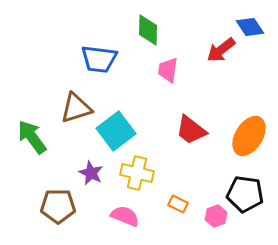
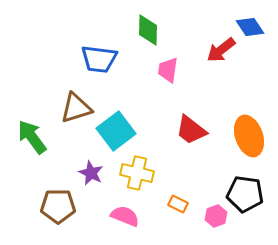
orange ellipse: rotated 51 degrees counterclockwise
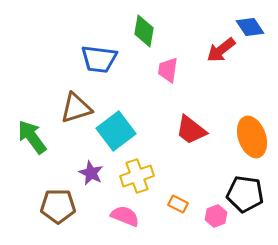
green diamond: moved 4 px left, 1 px down; rotated 8 degrees clockwise
orange ellipse: moved 3 px right, 1 px down
yellow cross: moved 3 px down; rotated 32 degrees counterclockwise
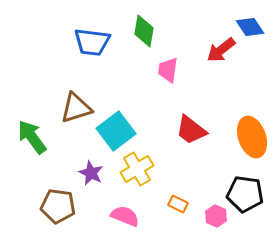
blue trapezoid: moved 7 px left, 17 px up
yellow cross: moved 7 px up; rotated 12 degrees counterclockwise
brown pentagon: rotated 8 degrees clockwise
pink hexagon: rotated 15 degrees counterclockwise
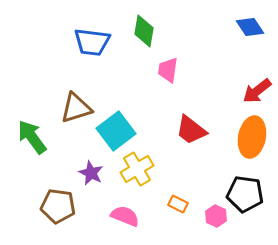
red arrow: moved 36 px right, 41 px down
orange ellipse: rotated 30 degrees clockwise
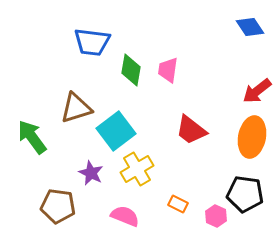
green diamond: moved 13 px left, 39 px down
